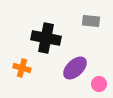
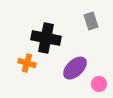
gray rectangle: rotated 66 degrees clockwise
orange cross: moved 5 px right, 5 px up
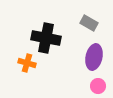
gray rectangle: moved 2 px left, 2 px down; rotated 42 degrees counterclockwise
purple ellipse: moved 19 px right, 11 px up; rotated 35 degrees counterclockwise
pink circle: moved 1 px left, 2 px down
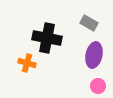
black cross: moved 1 px right
purple ellipse: moved 2 px up
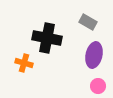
gray rectangle: moved 1 px left, 1 px up
orange cross: moved 3 px left
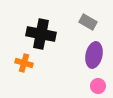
black cross: moved 6 px left, 4 px up
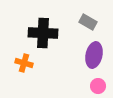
black cross: moved 2 px right, 1 px up; rotated 8 degrees counterclockwise
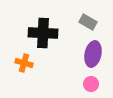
purple ellipse: moved 1 px left, 1 px up
pink circle: moved 7 px left, 2 px up
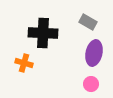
purple ellipse: moved 1 px right, 1 px up
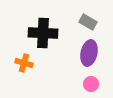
purple ellipse: moved 5 px left
